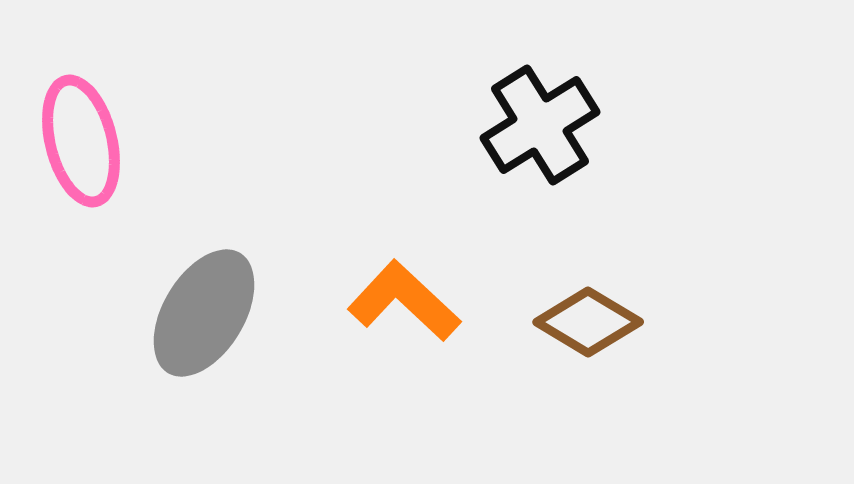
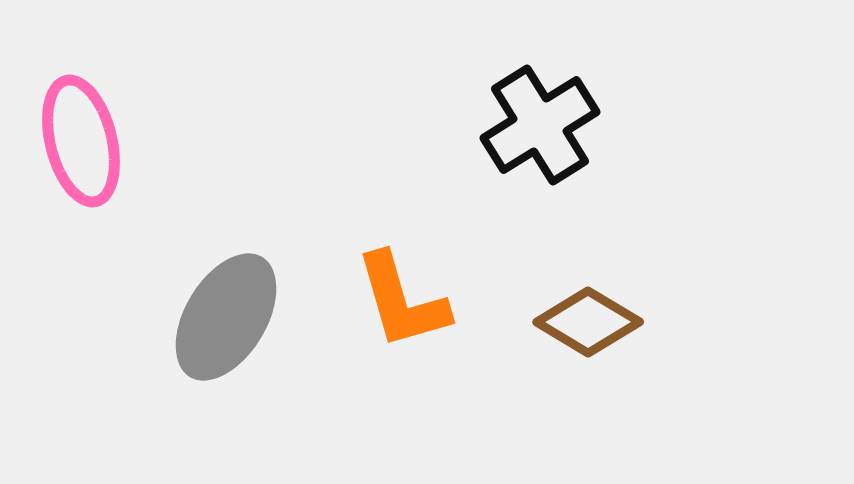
orange L-shape: moved 2 px left; rotated 149 degrees counterclockwise
gray ellipse: moved 22 px right, 4 px down
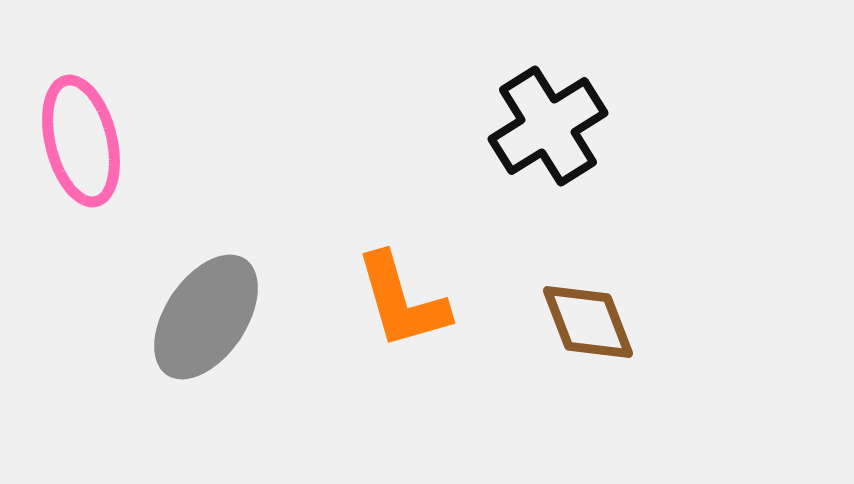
black cross: moved 8 px right, 1 px down
gray ellipse: moved 20 px left; rotated 3 degrees clockwise
brown diamond: rotated 38 degrees clockwise
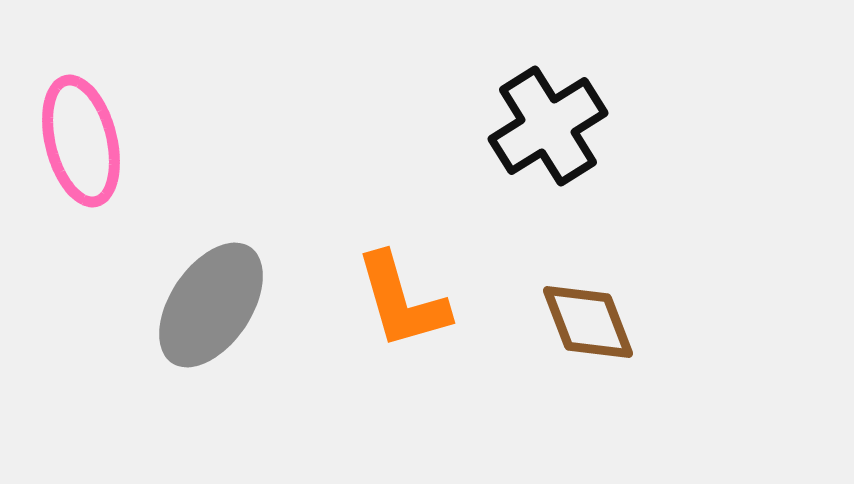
gray ellipse: moved 5 px right, 12 px up
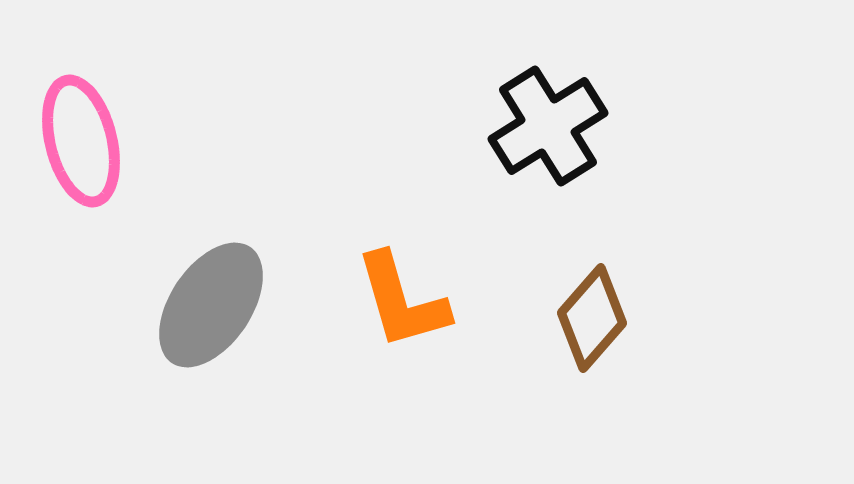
brown diamond: moved 4 px right, 4 px up; rotated 62 degrees clockwise
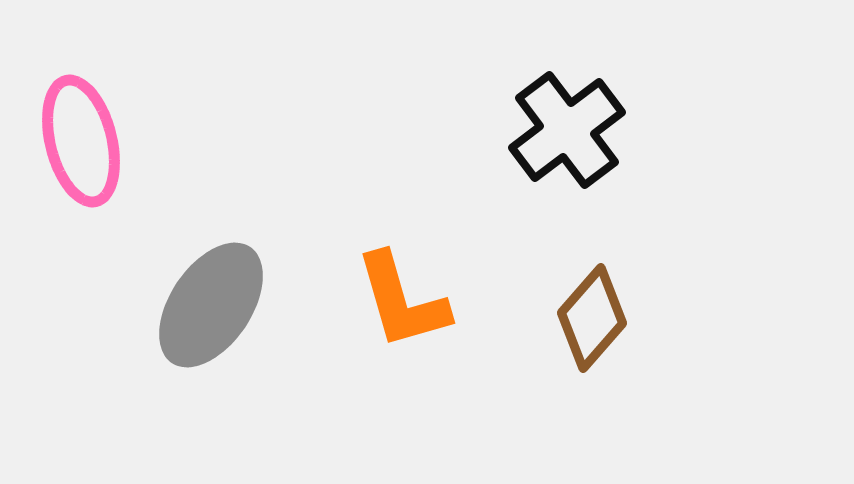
black cross: moved 19 px right, 4 px down; rotated 5 degrees counterclockwise
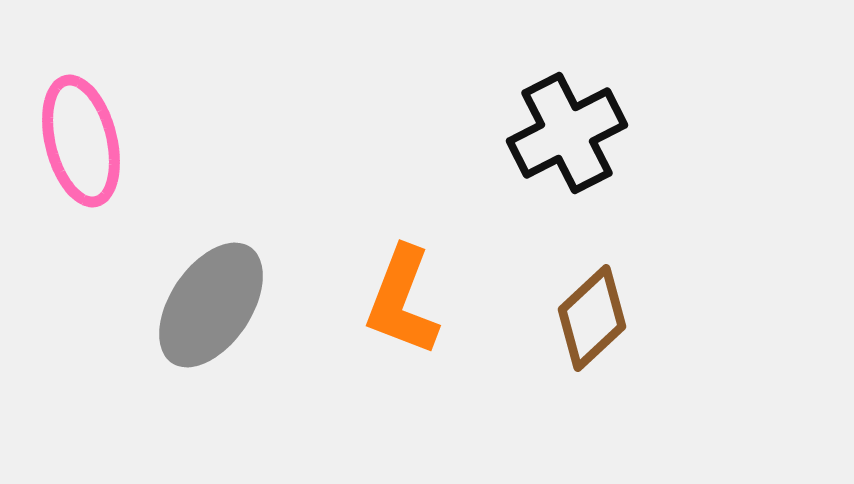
black cross: moved 3 px down; rotated 10 degrees clockwise
orange L-shape: rotated 37 degrees clockwise
brown diamond: rotated 6 degrees clockwise
